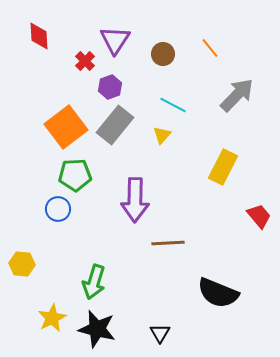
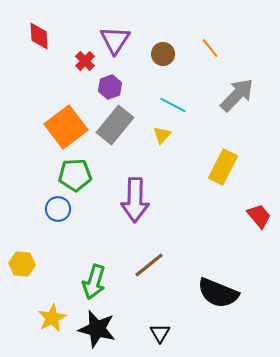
brown line: moved 19 px left, 22 px down; rotated 36 degrees counterclockwise
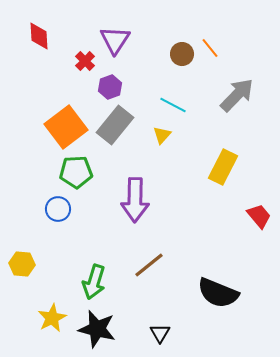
brown circle: moved 19 px right
green pentagon: moved 1 px right, 3 px up
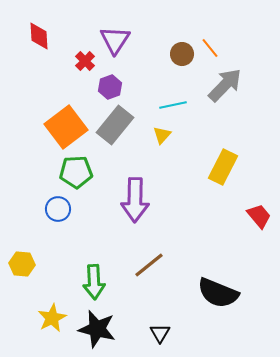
gray arrow: moved 12 px left, 10 px up
cyan line: rotated 40 degrees counterclockwise
green arrow: rotated 20 degrees counterclockwise
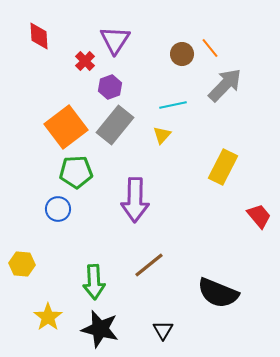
yellow star: moved 4 px left, 1 px up; rotated 8 degrees counterclockwise
black star: moved 3 px right
black triangle: moved 3 px right, 3 px up
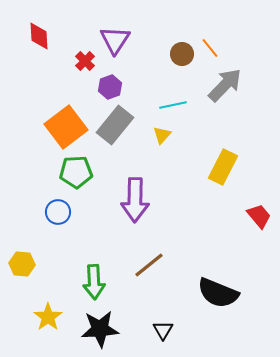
blue circle: moved 3 px down
black star: rotated 18 degrees counterclockwise
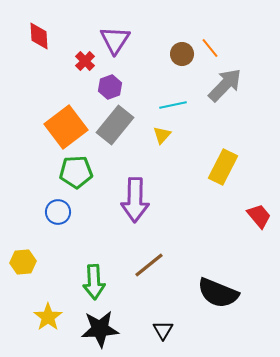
yellow hexagon: moved 1 px right, 2 px up; rotated 10 degrees counterclockwise
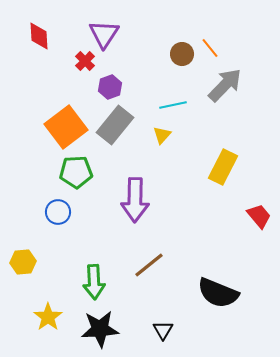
purple triangle: moved 11 px left, 6 px up
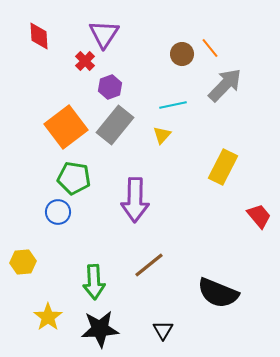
green pentagon: moved 2 px left, 6 px down; rotated 12 degrees clockwise
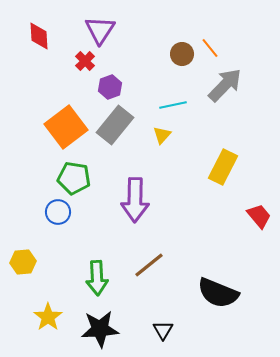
purple triangle: moved 4 px left, 4 px up
green arrow: moved 3 px right, 4 px up
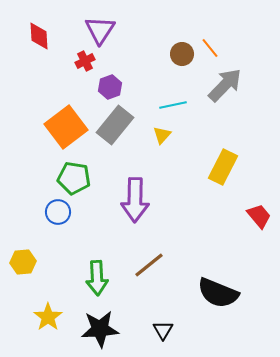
red cross: rotated 18 degrees clockwise
